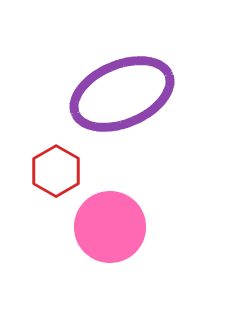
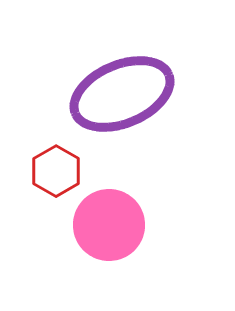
pink circle: moved 1 px left, 2 px up
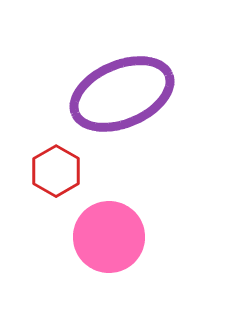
pink circle: moved 12 px down
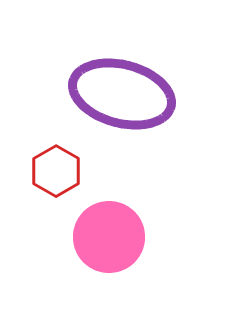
purple ellipse: rotated 38 degrees clockwise
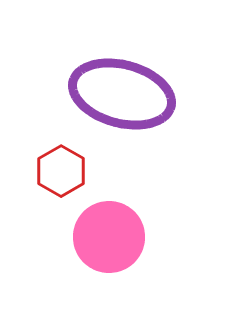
red hexagon: moved 5 px right
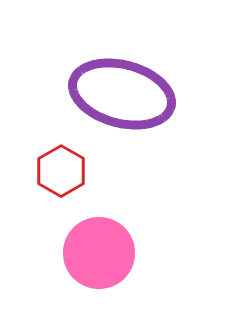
pink circle: moved 10 px left, 16 px down
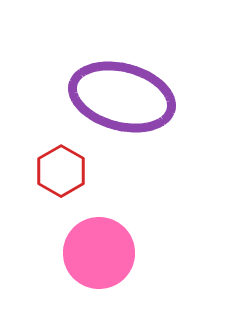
purple ellipse: moved 3 px down
